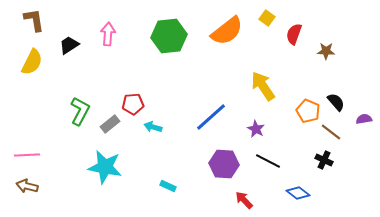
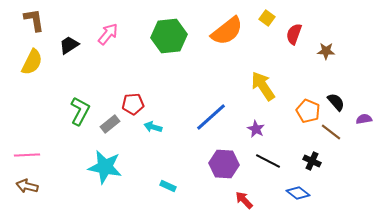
pink arrow: rotated 35 degrees clockwise
black cross: moved 12 px left, 1 px down
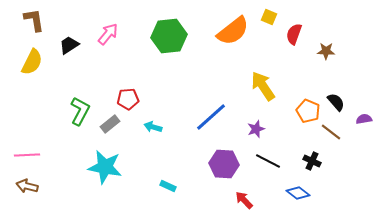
yellow square: moved 2 px right, 1 px up; rotated 14 degrees counterclockwise
orange semicircle: moved 6 px right
red pentagon: moved 5 px left, 5 px up
purple star: rotated 24 degrees clockwise
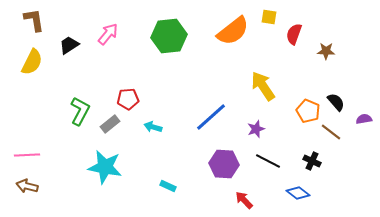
yellow square: rotated 14 degrees counterclockwise
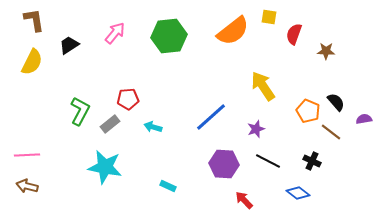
pink arrow: moved 7 px right, 1 px up
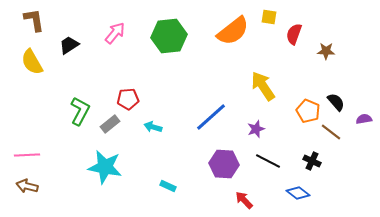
yellow semicircle: rotated 124 degrees clockwise
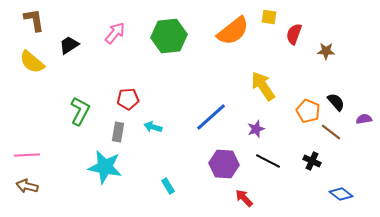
yellow semicircle: rotated 20 degrees counterclockwise
gray rectangle: moved 8 px right, 8 px down; rotated 42 degrees counterclockwise
cyan rectangle: rotated 35 degrees clockwise
blue diamond: moved 43 px right, 1 px down
red arrow: moved 2 px up
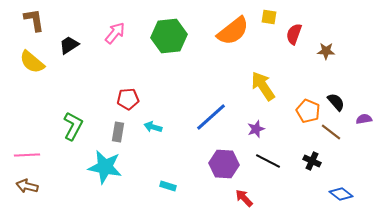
green L-shape: moved 7 px left, 15 px down
cyan rectangle: rotated 42 degrees counterclockwise
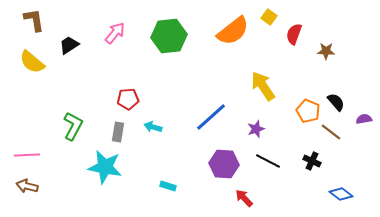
yellow square: rotated 28 degrees clockwise
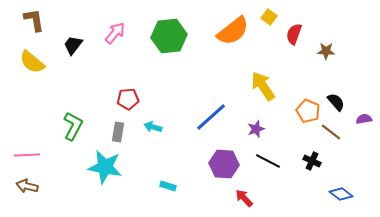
black trapezoid: moved 4 px right; rotated 20 degrees counterclockwise
